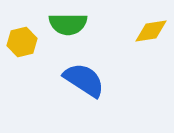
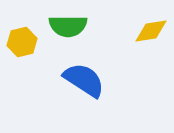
green semicircle: moved 2 px down
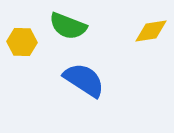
green semicircle: rotated 21 degrees clockwise
yellow hexagon: rotated 16 degrees clockwise
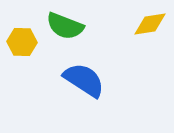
green semicircle: moved 3 px left
yellow diamond: moved 1 px left, 7 px up
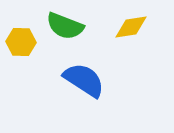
yellow diamond: moved 19 px left, 3 px down
yellow hexagon: moved 1 px left
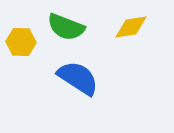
green semicircle: moved 1 px right, 1 px down
blue semicircle: moved 6 px left, 2 px up
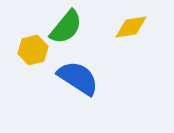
green semicircle: rotated 72 degrees counterclockwise
yellow hexagon: moved 12 px right, 8 px down; rotated 16 degrees counterclockwise
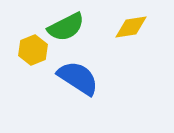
green semicircle: rotated 24 degrees clockwise
yellow hexagon: rotated 8 degrees counterclockwise
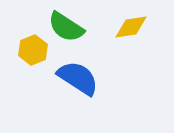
green semicircle: rotated 60 degrees clockwise
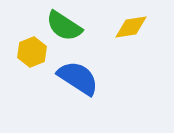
green semicircle: moved 2 px left, 1 px up
yellow hexagon: moved 1 px left, 2 px down
